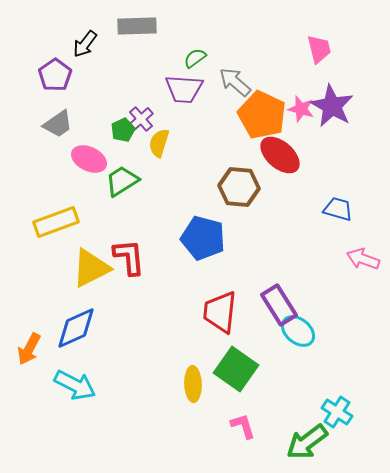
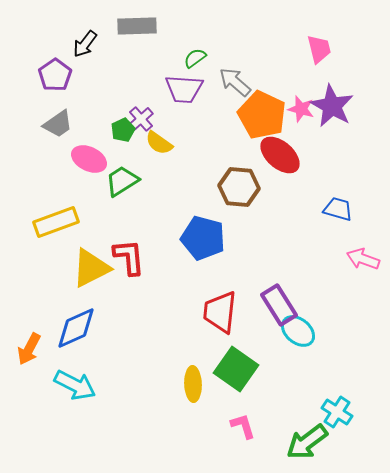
yellow semicircle: rotated 72 degrees counterclockwise
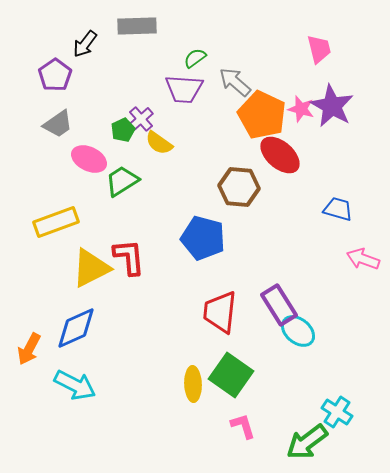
green square: moved 5 px left, 6 px down
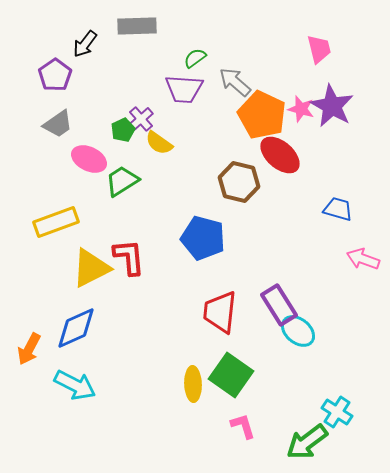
brown hexagon: moved 5 px up; rotated 9 degrees clockwise
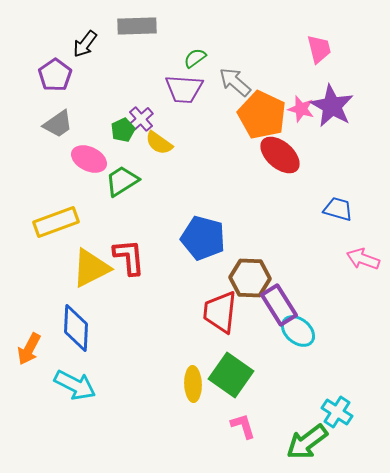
brown hexagon: moved 11 px right, 96 px down; rotated 12 degrees counterclockwise
blue diamond: rotated 63 degrees counterclockwise
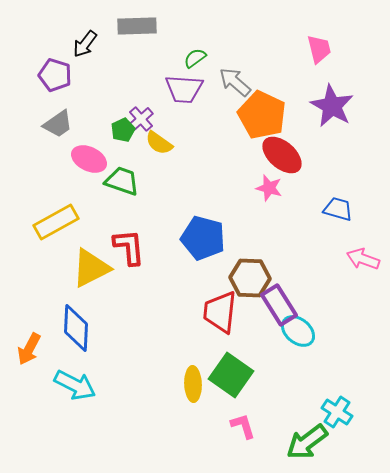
purple pentagon: rotated 20 degrees counterclockwise
pink star: moved 32 px left, 79 px down
red ellipse: moved 2 px right
green trapezoid: rotated 51 degrees clockwise
yellow rectangle: rotated 9 degrees counterclockwise
red L-shape: moved 10 px up
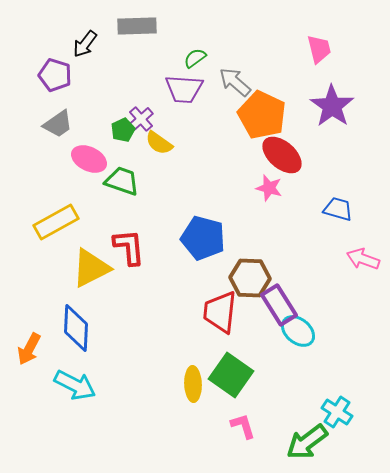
purple star: rotated 6 degrees clockwise
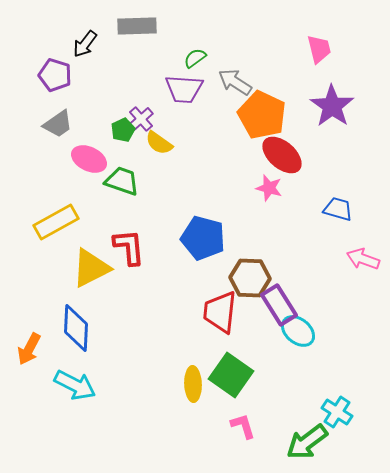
gray arrow: rotated 8 degrees counterclockwise
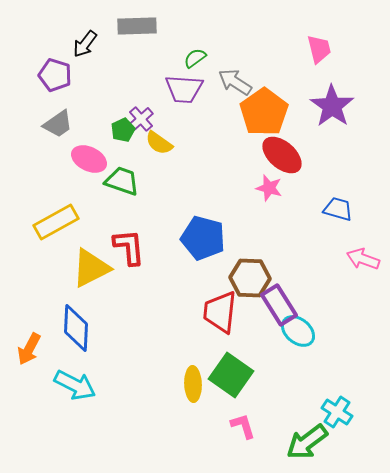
orange pentagon: moved 2 px right, 3 px up; rotated 12 degrees clockwise
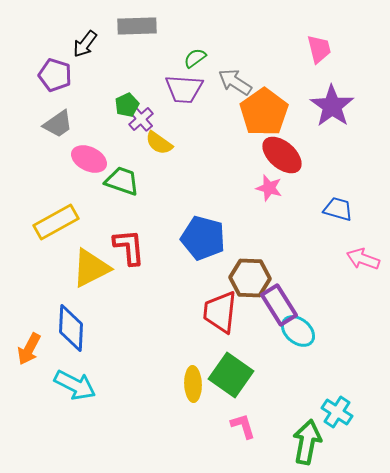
green pentagon: moved 4 px right, 25 px up
blue diamond: moved 5 px left
green arrow: rotated 138 degrees clockwise
